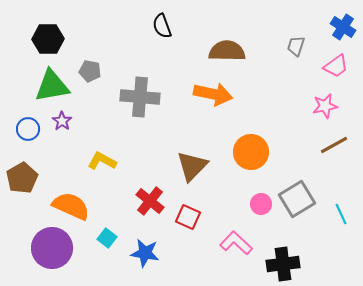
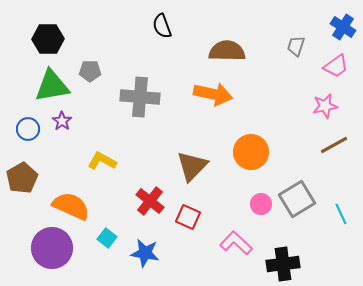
gray pentagon: rotated 10 degrees counterclockwise
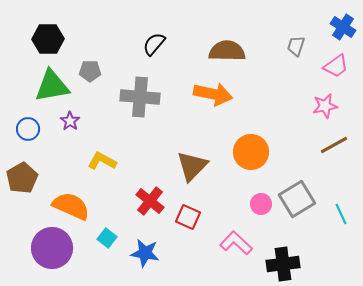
black semicircle: moved 8 px left, 18 px down; rotated 60 degrees clockwise
purple star: moved 8 px right
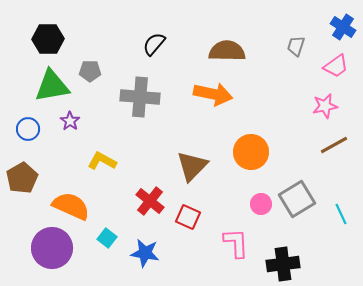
pink L-shape: rotated 44 degrees clockwise
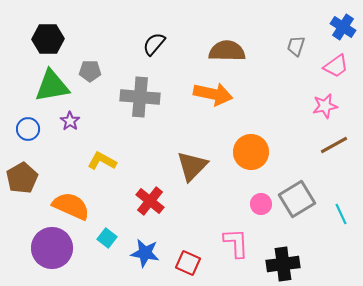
red square: moved 46 px down
